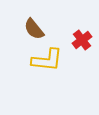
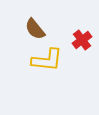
brown semicircle: moved 1 px right
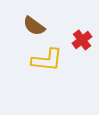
brown semicircle: moved 1 px left, 3 px up; rotated 15 degrees counterclockwise
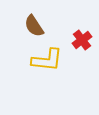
brown semicircle: rotated 20 degrees clockwise
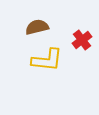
brown semicircle: moved 3 px right, 1 px down; rotated 110 degrees clockwise
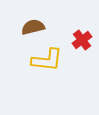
brown semicircle: moved 4 px left
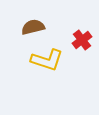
yellow L-shape: rotated 12 degrees clockwise
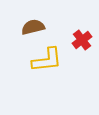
yellow L-shape: rotated 24 degrees counterclockwise
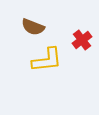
brown semicircle: rotated 145 degrees counterclockwise
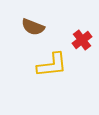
yellow L-shape: moved 5 px right, 5 px down
